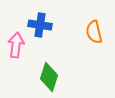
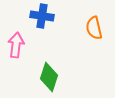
blue cross: moved 2 px right, 9 px up
orange semicircle: moved 4 px up
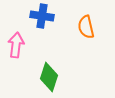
orange semicircle: moved 8 px left, 1 px up
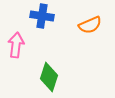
orange semicircle: moved 4 px right, 2 px up; rotated 100 degrees counterclockwise
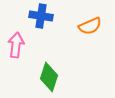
blue cross: moved 1 px left
orange semicircle: moved 1 px down
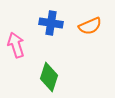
blue cross: moved 10 px right, 7 px down
pink arrow: rotated 25 degrees counterclockwise
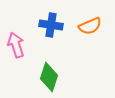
blue cross: moved 2 px down
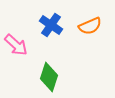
blue cross: rotated 25 degrees clockwise
pink arrow: rotated 150 degrees clockwise
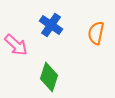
orange semicircle: moved 6 px right, 7 px down; rotated 125 degrees clockwise
